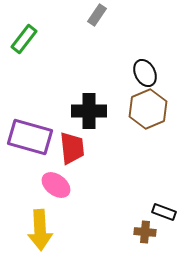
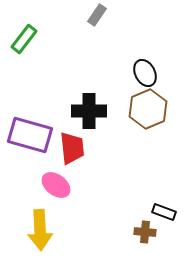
purple rectangle: moved 2 px up
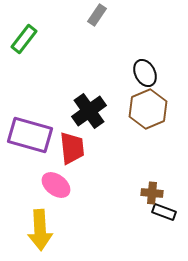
black cross: rotated 36 degrees counterclockwise
brown cross: moved 7 px right, 39 px up
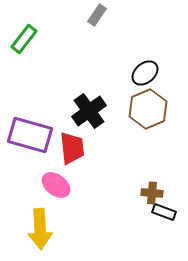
black ellipse: rotated 76 degrees clockwise
yellow arrow: moved 1 px up
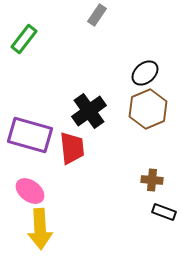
pink ellipse: moved 26 px left, 6 px down
brown cross: moved 13 px up
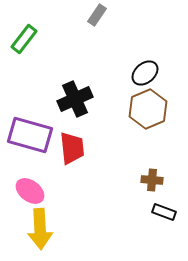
black cross: moved 14 px left, 12 px up; rotated 12 degrees clockwise
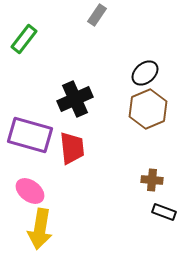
yellow arrow: rotated 12 degrees clockwise
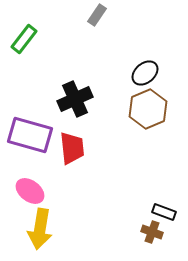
brown cross: moved 52 px down; rotated 15 degrees clockwise
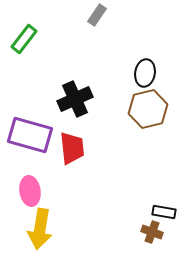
black ellipse: rotated 40 degrees counterclockwise
brown hexagon: rotated 9 degrees clockwise
pink ellipse: rotated 44 degrees clockwise
black rectangle: rotated 10 degrees counterclockwise
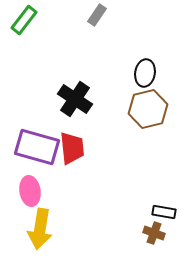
green rectangle: moved 19 px up
black cross: rotated 32 degrees counterclockwise
purple rectangle: moved 7 px right, 12 px down
brown cross: moved 2 px right, 1 px down
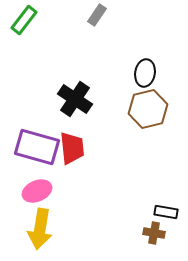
pink ellipse: moved 7 px right; rotated 76 degrees clockwise
black rectangle: moved 2 px right
brown cross: rotated 10 degrees counterclockwise
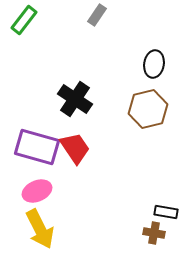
black ellipse: moved 9 px right, 9 px up
red trapezoid: moved 3 px right; rotated 28 degrees counterclockwise
yellow arrow: rotated 36 degrees counterclockwise
